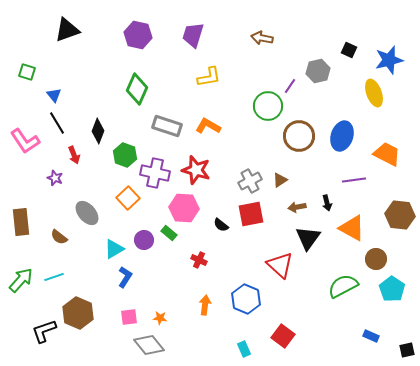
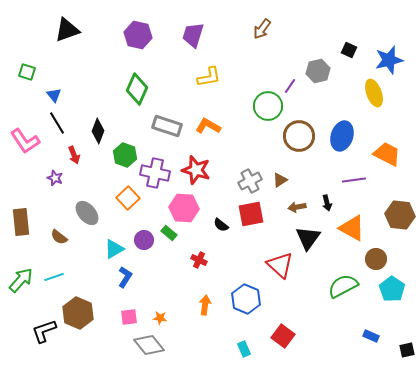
brown arrow at (262, 38): moved 9 px up; rotated 65 degrees counterclockwise
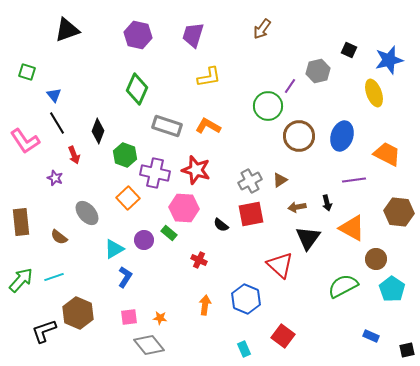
brown hexagon at (400, 215): moved 1 px left, 3 px up
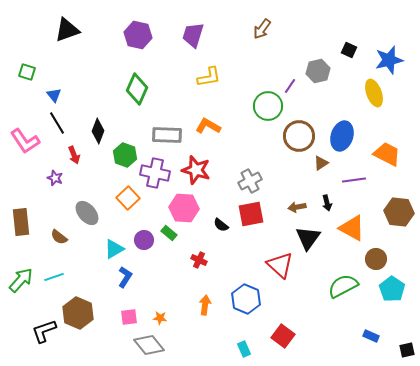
gray rectangle at (167, 126): moved 9 px down; rotated 16 degrees counterclockwise
brown triangle at (280, 180): moved 41 px right, 17 px up
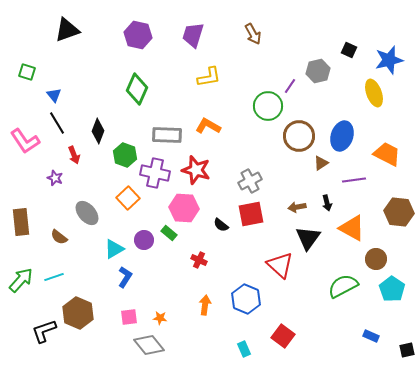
brown arrow at (262, 29): moved 9 px left, 5 px down; rotated 65 degrees counterclockwise
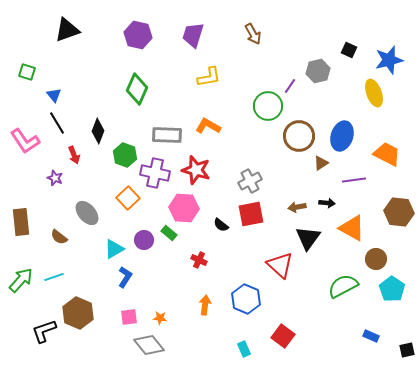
black arrow at (327, 203): rotated 70 degrees counterclockwise
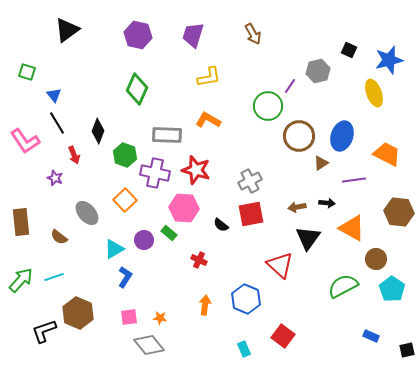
black triangle at (67, 30): rotated 16 degrees counterclockwise
orange L-shape at (208, 126): moved 6 px up
orange square at (128, 198): moved 3 px left, 2 px down
